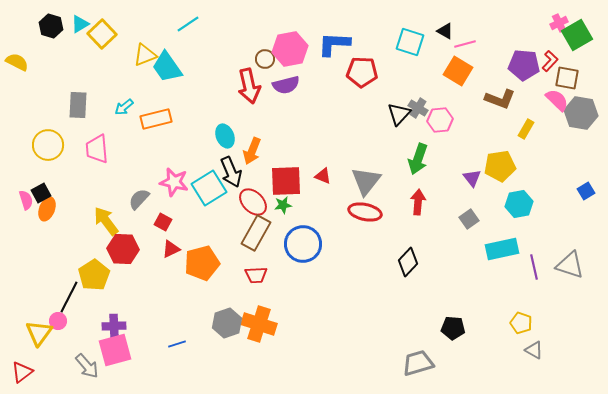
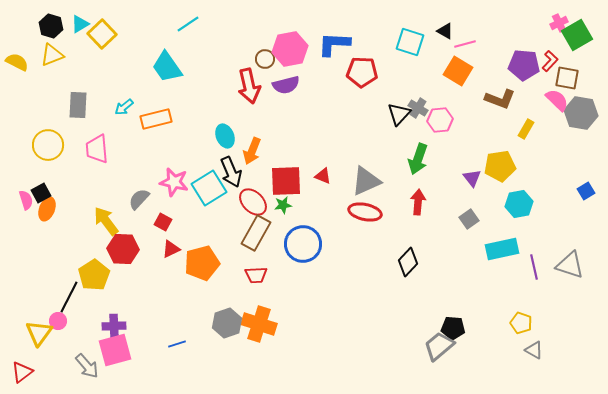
yellow triangle at (145, 55): moved 93 px left
gray triangle at (366, 181): rotated 28 degrees clockwise
gray trapezoid at (418, 363): moved 21 px right, 17 px up; rotated 24 degrees counterclockwise
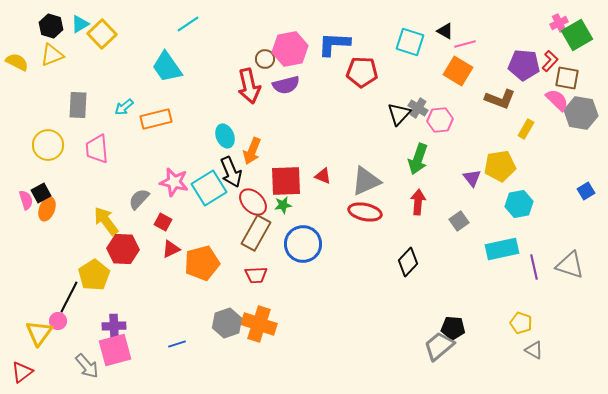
gray square at (469, 219): moved 10 px left, 2 px down
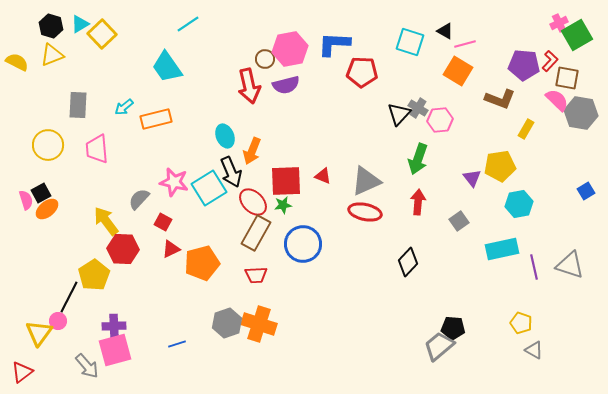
orange ellipse at (47, 209): rotated 30 degrees clockwise
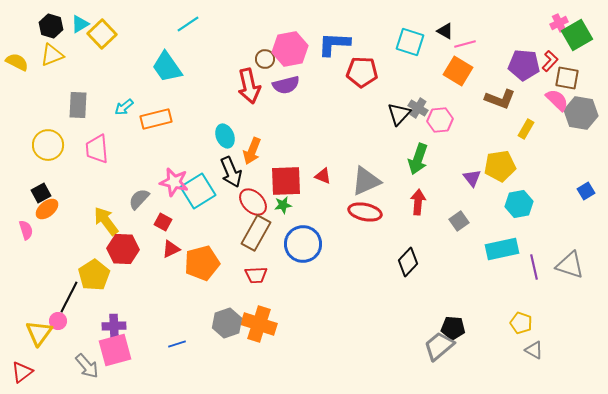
cyan square at (209, 188): moved 11 px left, 3 px down
pink semicircle at (26, 200): moved 30 px down
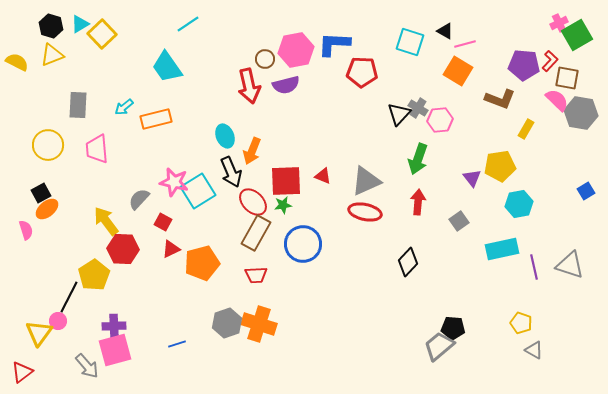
pink hexagon at (290, 49): moved 6 px right, 1 px down
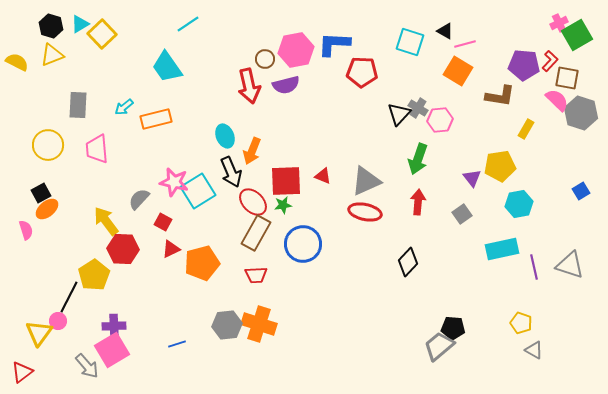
brown L-shape at (500, 99): moved 3 px up; rotated 12 degrees counterclockwise
gray hexagon at (581, 113): rotated 8 degrees clockwise
blue square at (586, 191): moved 5 px left
gray square at (459, 221): moved 3 px right, 7 px up
gray hexagon at (227, 323): moved 2 px down; rotated 12 degrees clockwise
pink square at (115, 350): moved 3 px left; rotated 16 degrees counterclockwise
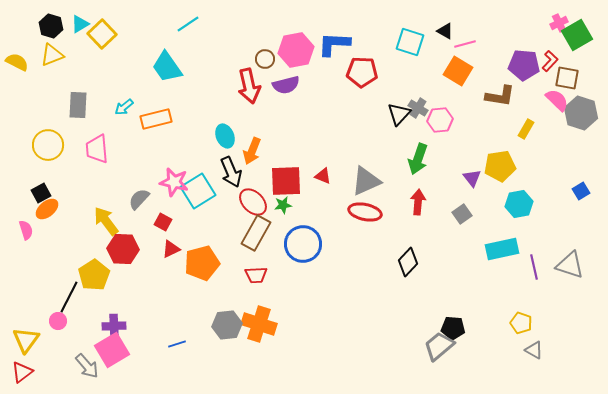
yellow triangle at (39, 333): moved 13 px left, 7 px down
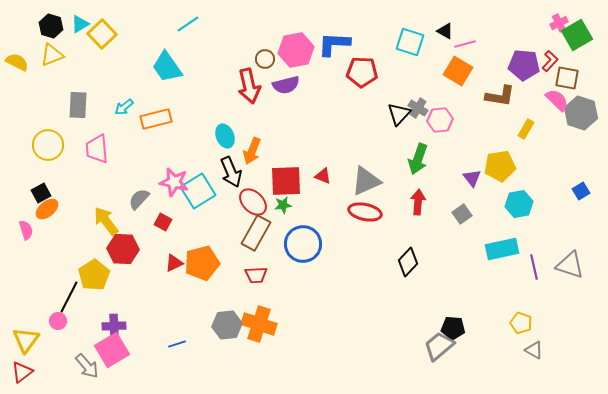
red triangle at (171, 249): moved 3 px right, 14 px down
